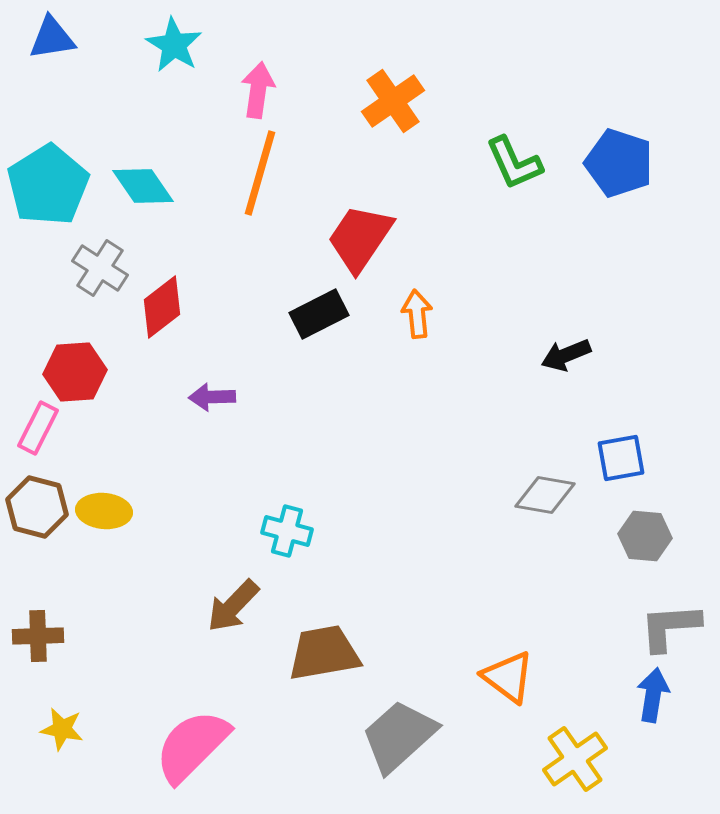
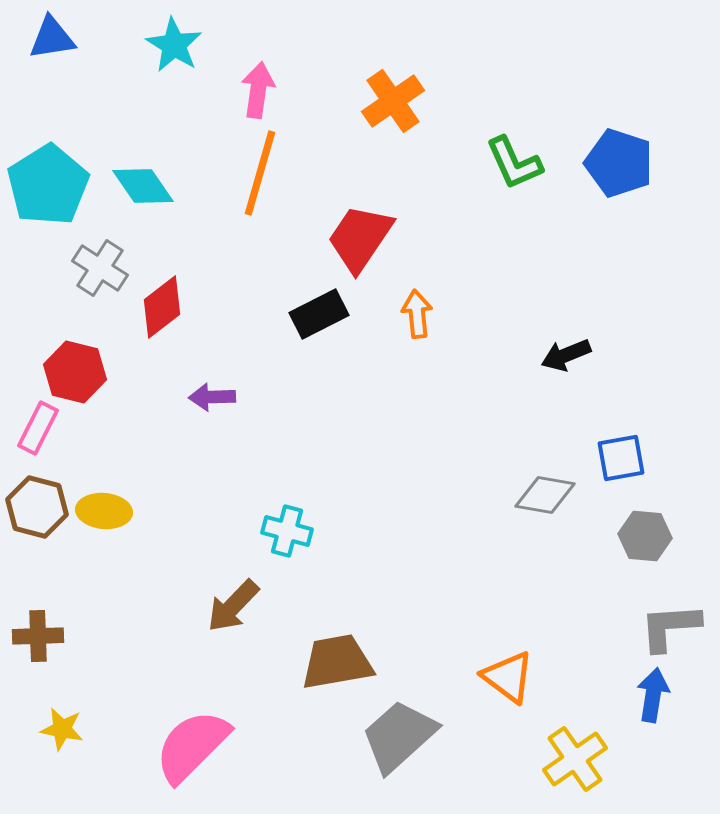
red hexagon: rotated 18 degrees clockwise
brown trapezoid: moved 13 px right, 9 px down
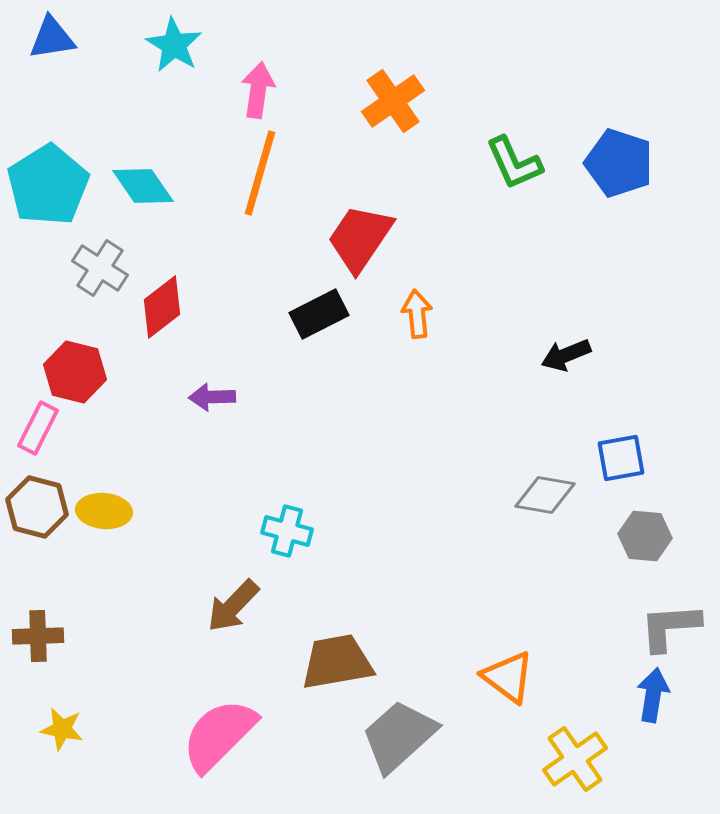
pink semicircle: moved 27 px right, 11 px up
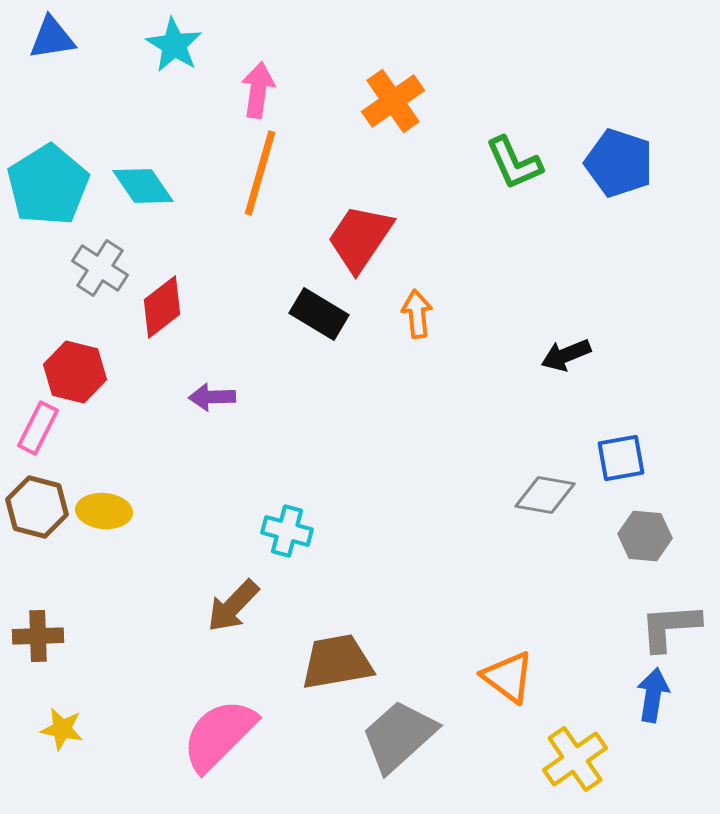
black rectangle: rotated 58 degrees clockwise
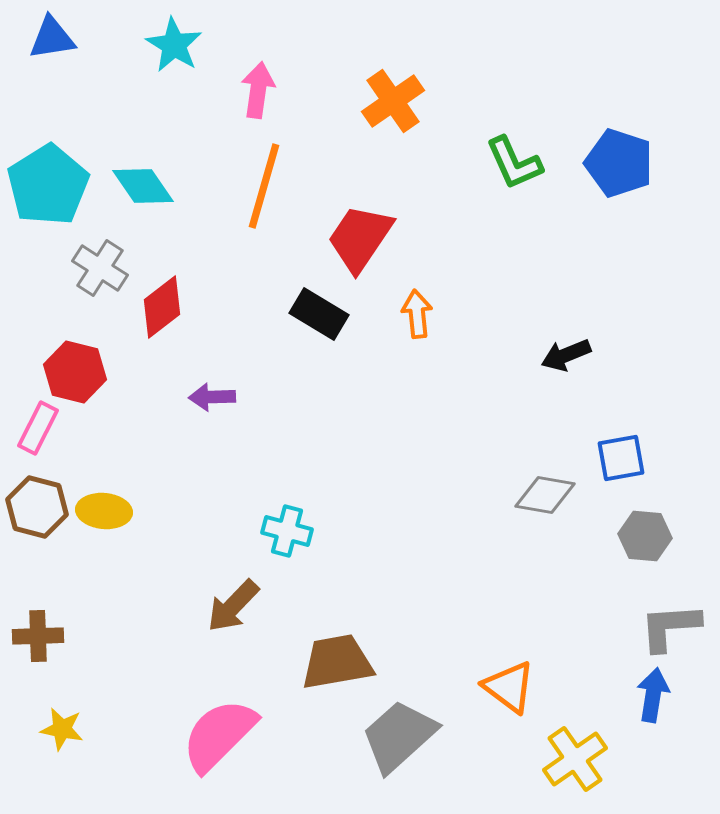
orange line: moved 4 px right, 13 px down
orange triangle: moved 1 px right, 10 px down
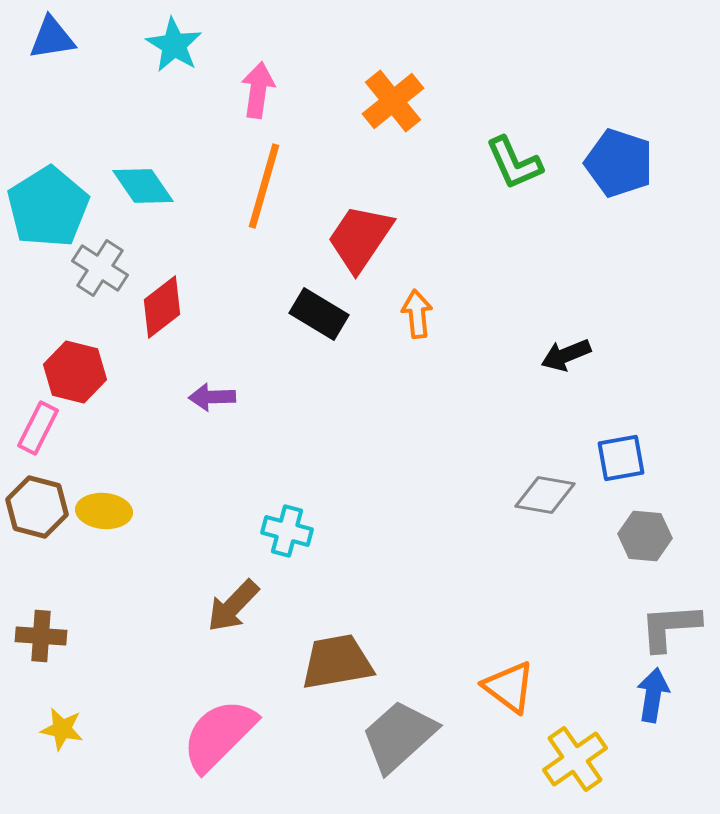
orange cross: rotated 4 degrees counterclockwise
cyan pentagon: moved 22 px down
brown cross: moved 3 px right; rotated 6 degrees clockwise
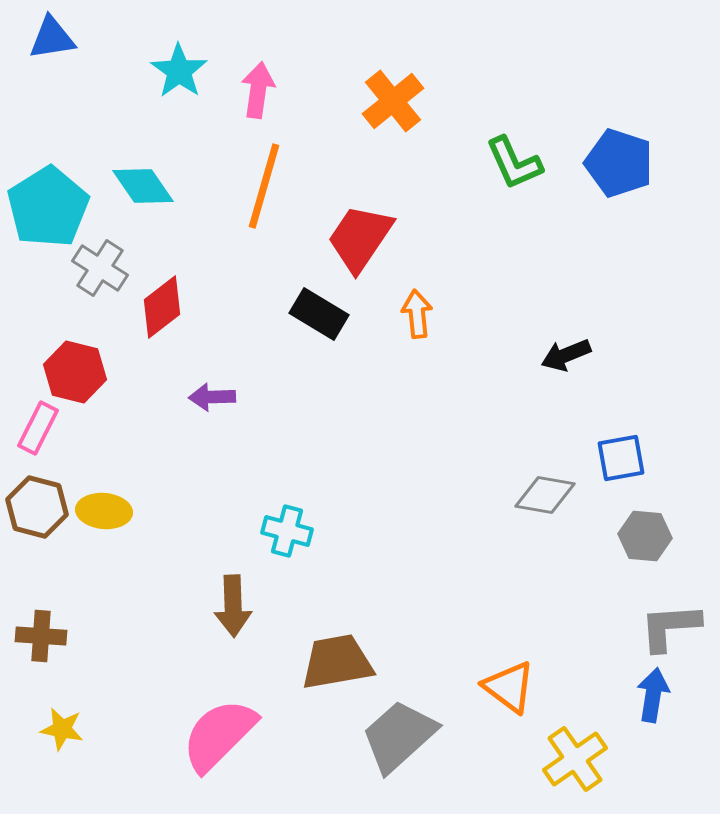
cyan star: moved 5 px right, 26 px down; rotated 4 degrees clockwise
brown arrow: rotated 46 degrees counterclockwise
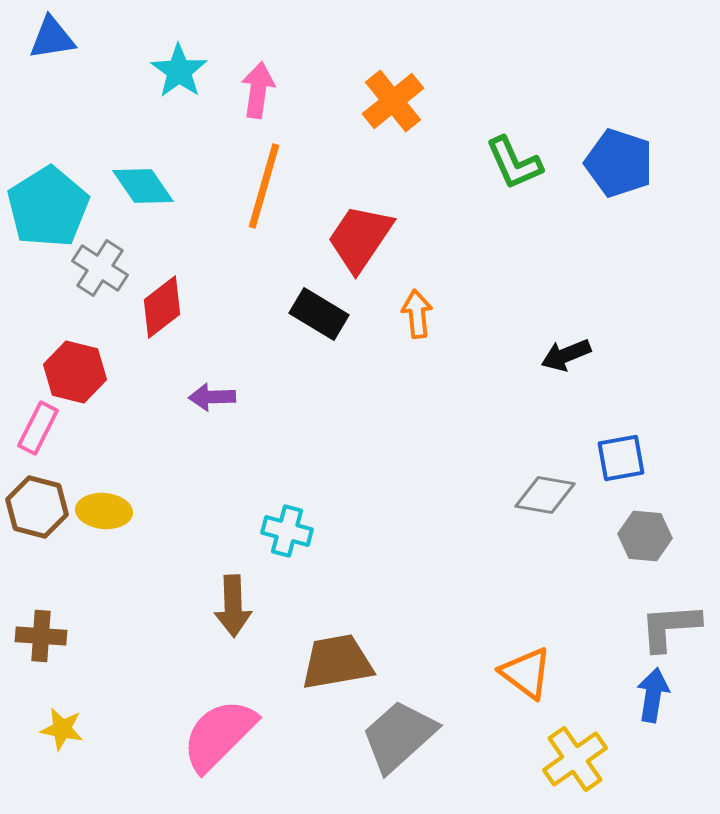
orange triangle: moved 17 px right, 14 px up
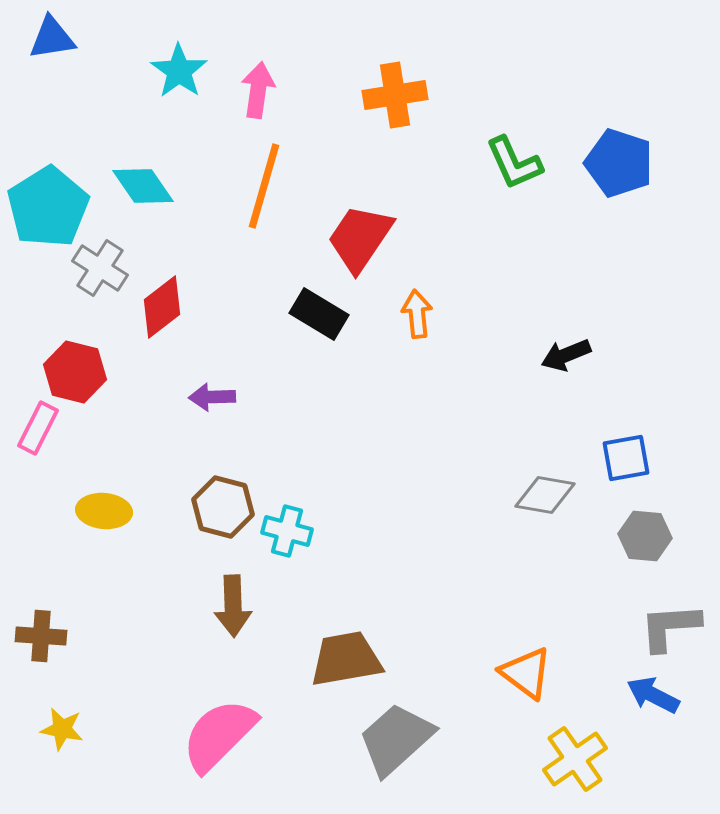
orange cross: moved 2 px right, 6 px up; rotated 30 degrees clockwise
blue square: moved 5 px right
brown hexagon: moved 186 px right
brown trapezoid: moved 9 px right, 3 px up
blue arrow: rotated 72 degrees counterclockwise
gray trapezoid: moved 3 px left, 3 px down
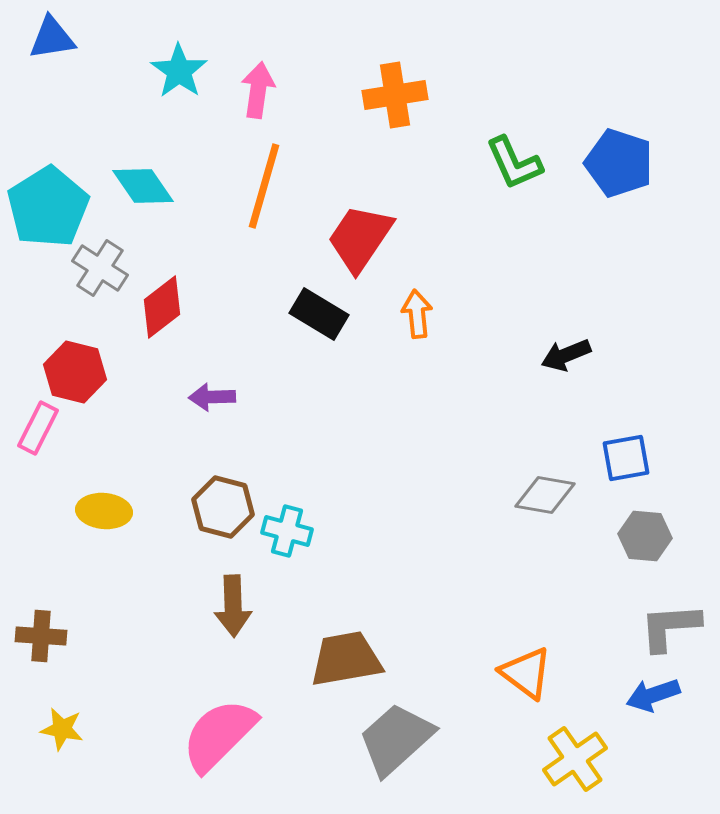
blue arrow: rotated 46 degrees counterclockwise
